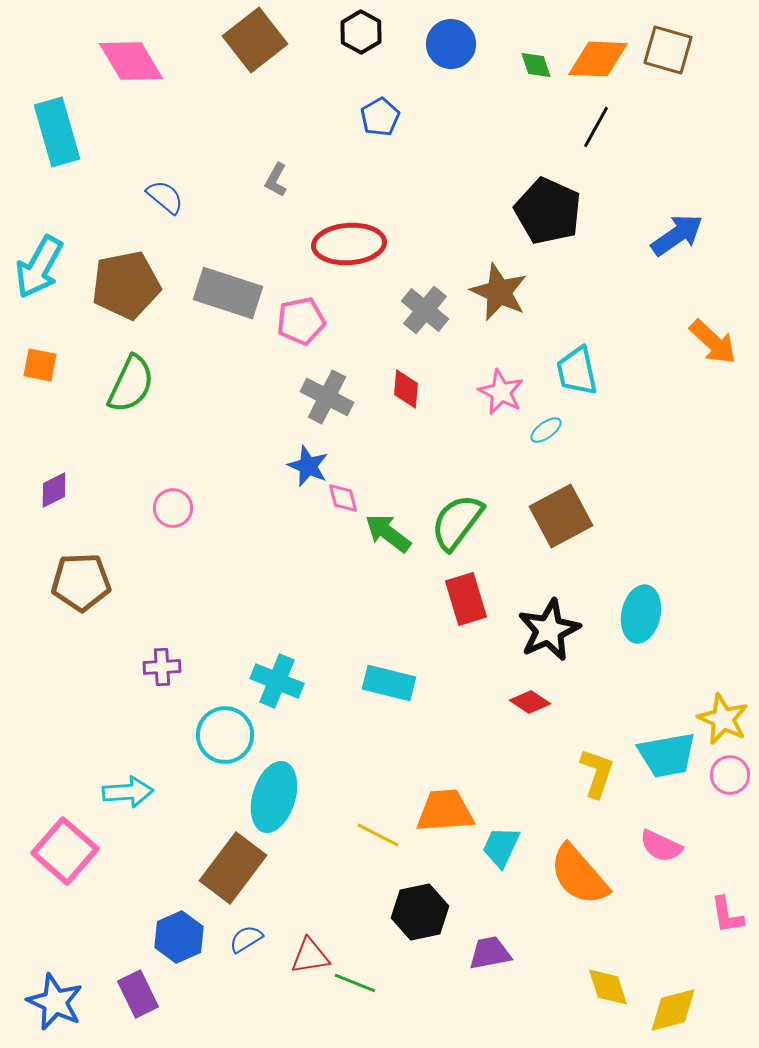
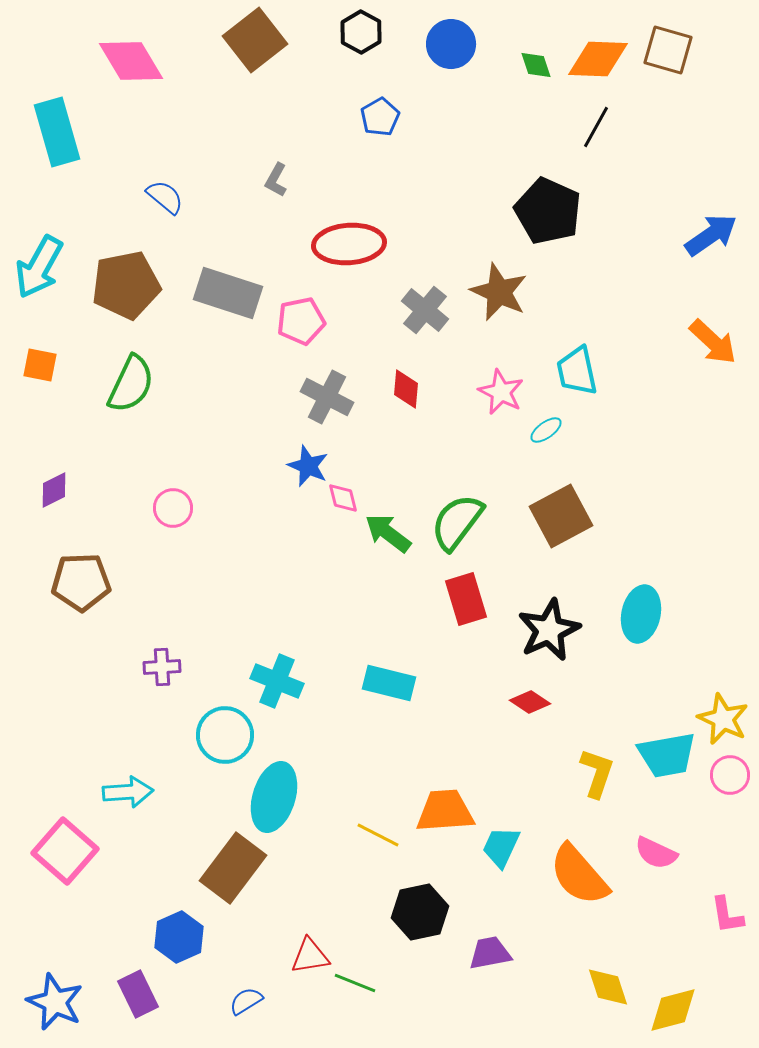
blue arrow at (677, 235): moved 34 px right
pink semicircle at (661, 846): moved 5 px left, 7 px down
blue semicircle at (246, 939): moved 62 px down
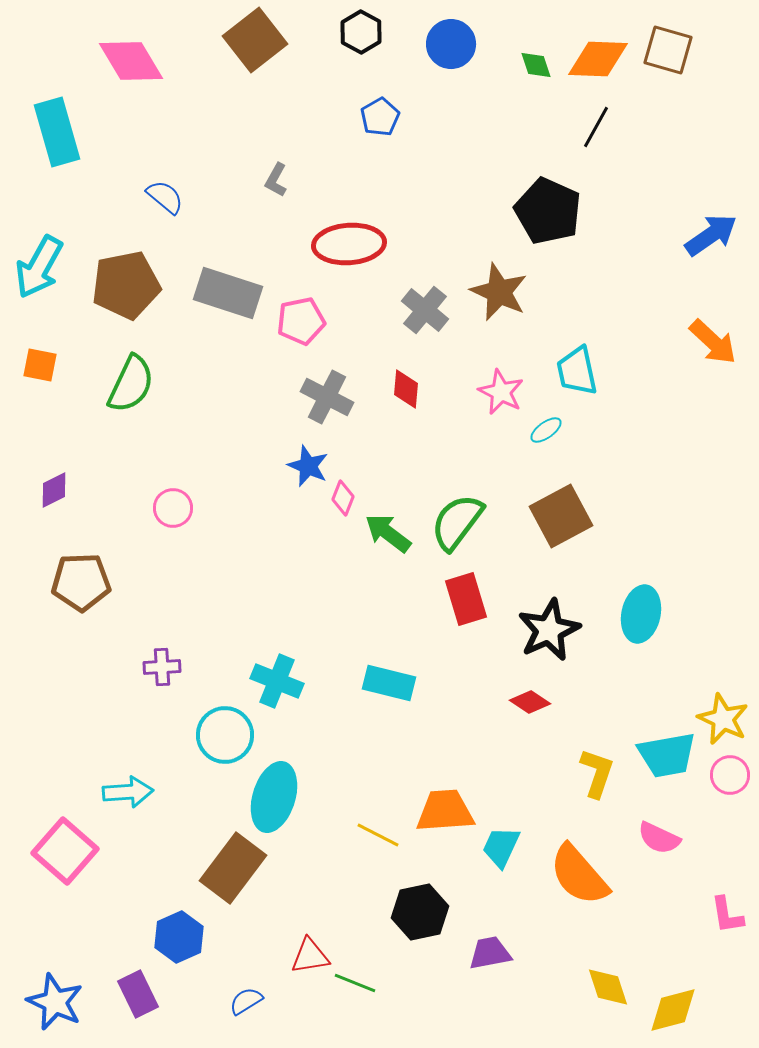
pink diamond at (343, 498): rotated 36 degrees clockwise
pink semicircle at (656, 853): moved 3 px right, 15 px up
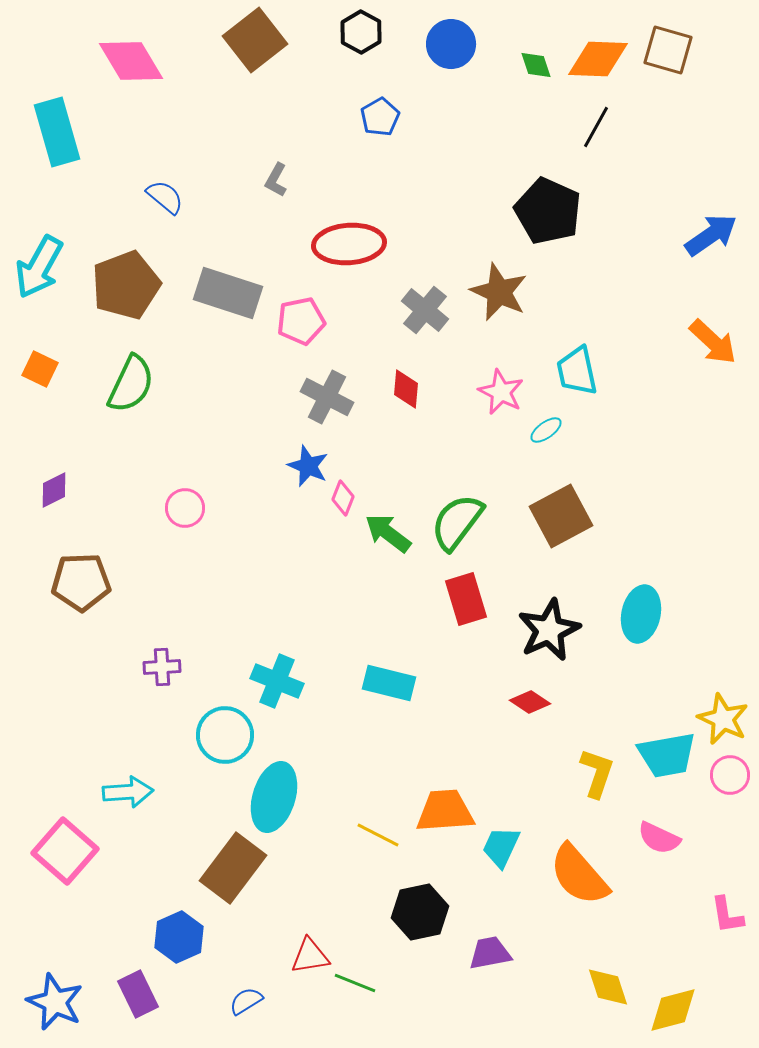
brown pentagon at (126, 285): rotated 10 degrees counterclockwise
orange square at (40, 365): moved 4 px down; rotated 15 degrees clockwise
pink circle at (173, 508): moved 12 px right
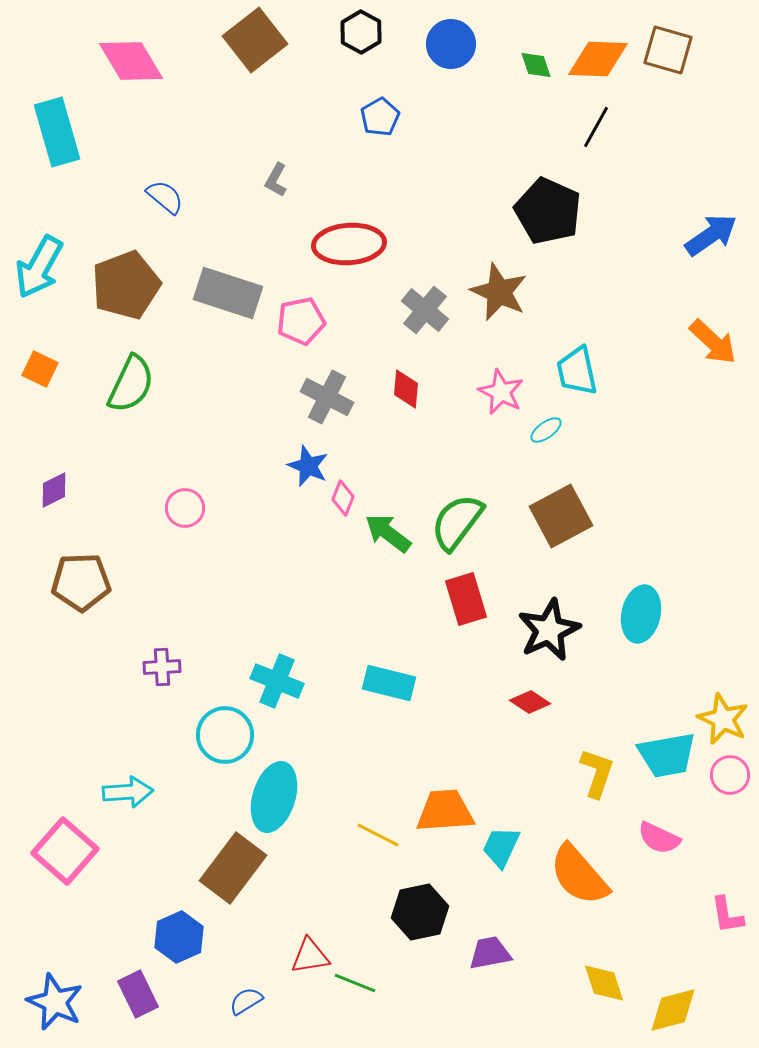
yellow diamond at (608, 987): moved 4 px left, 4 px up
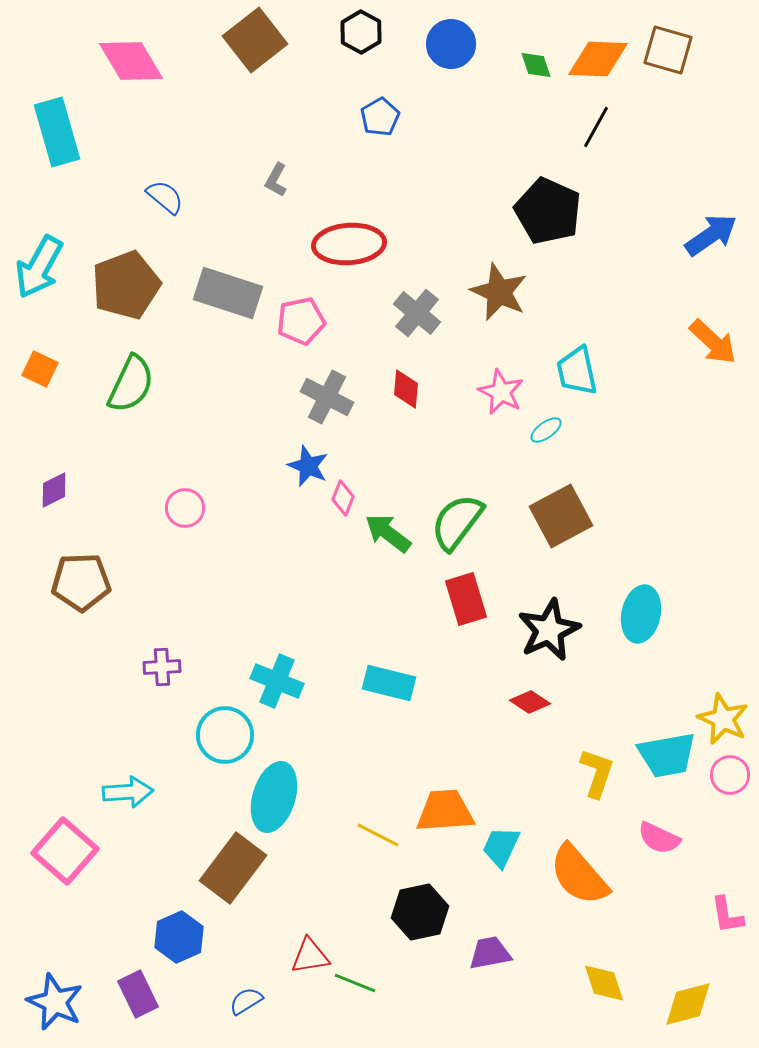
gray cross at (425, 310): moved 8 px left, 3 px down
yellow diamond at (673, 1010): moved 15 px right, 6 px up
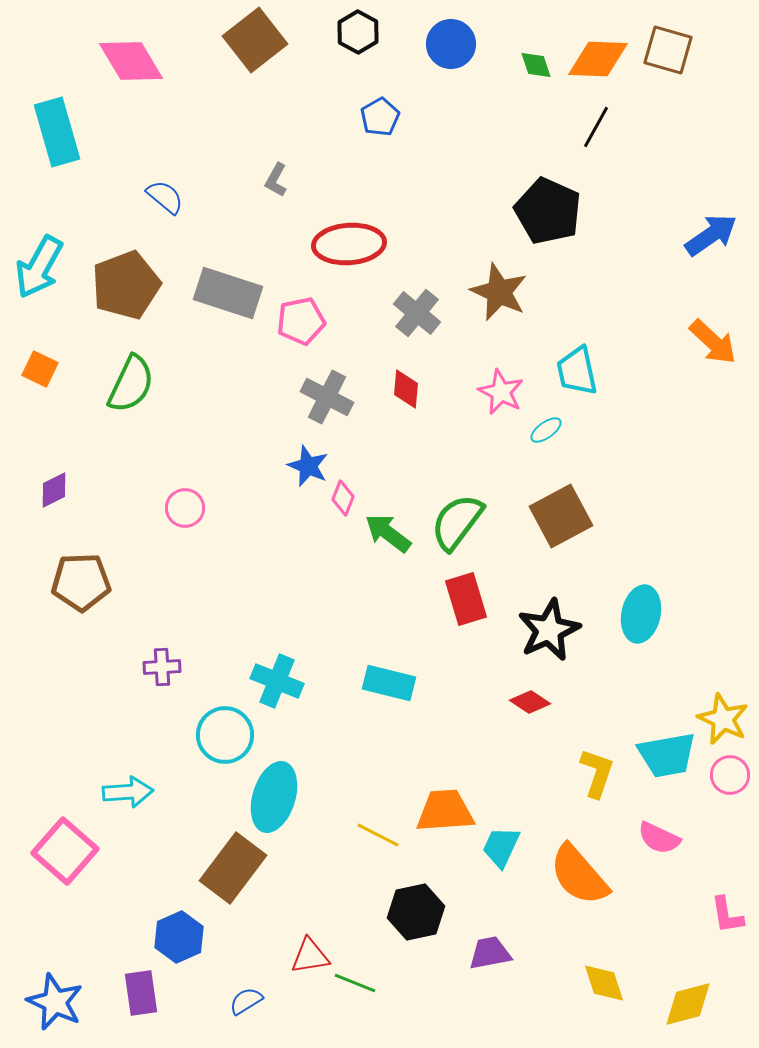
black hexagon at (361, 32): moved 3 px left
black hexagon at (420, 912): moved 4 px left
purple rectangle at (138, 994): moved 3 px right, 1 px up; rotated 18 degrees clockwise
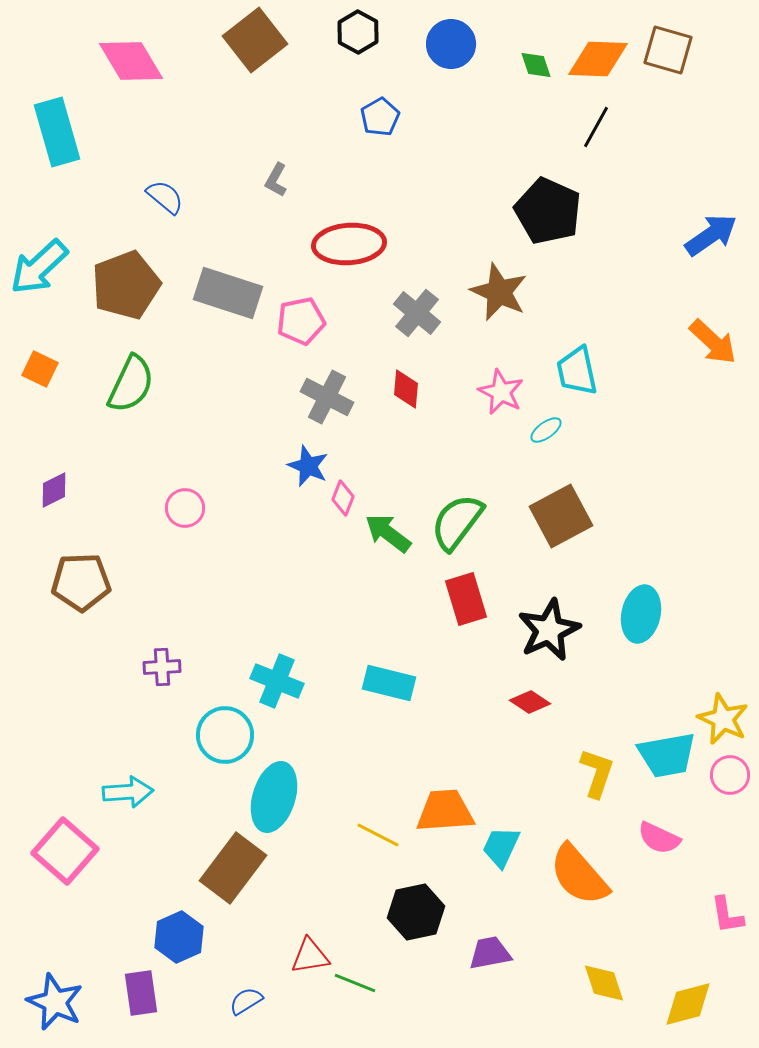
cyan arrow at (39, 267): rotated 18 degrees clockwise
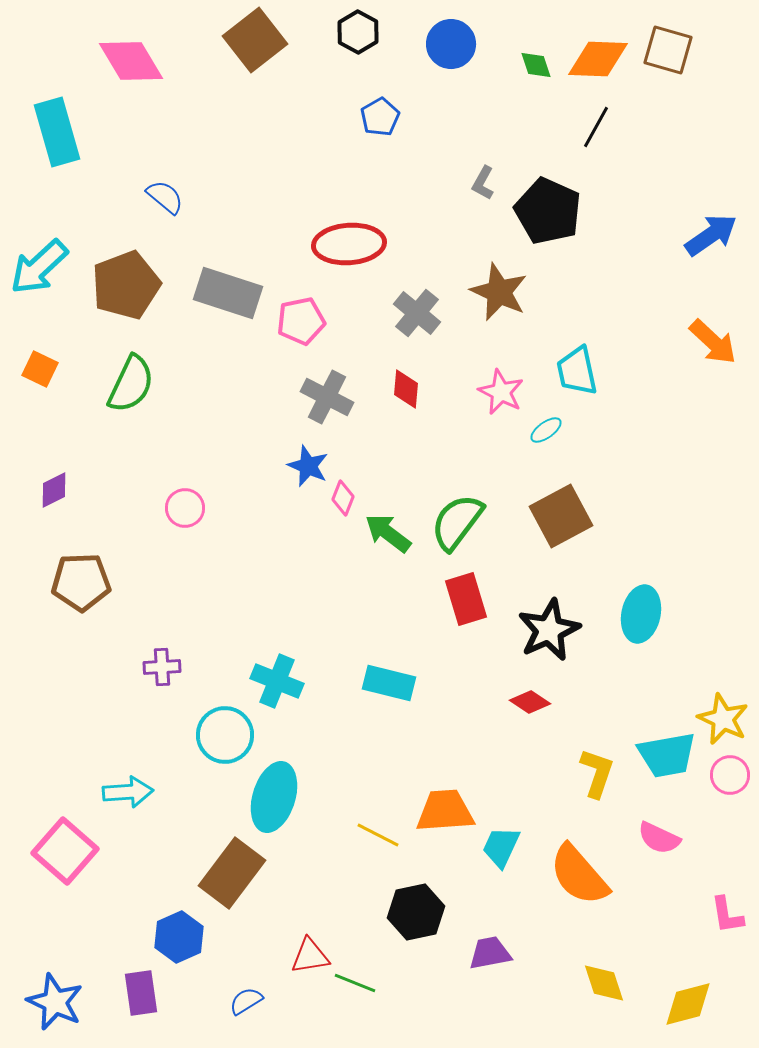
gray L-shape at (276, 180): moved 207 px right, 3 px down
brown rectangle at (233, 868): moved 1 px left, 5 px down
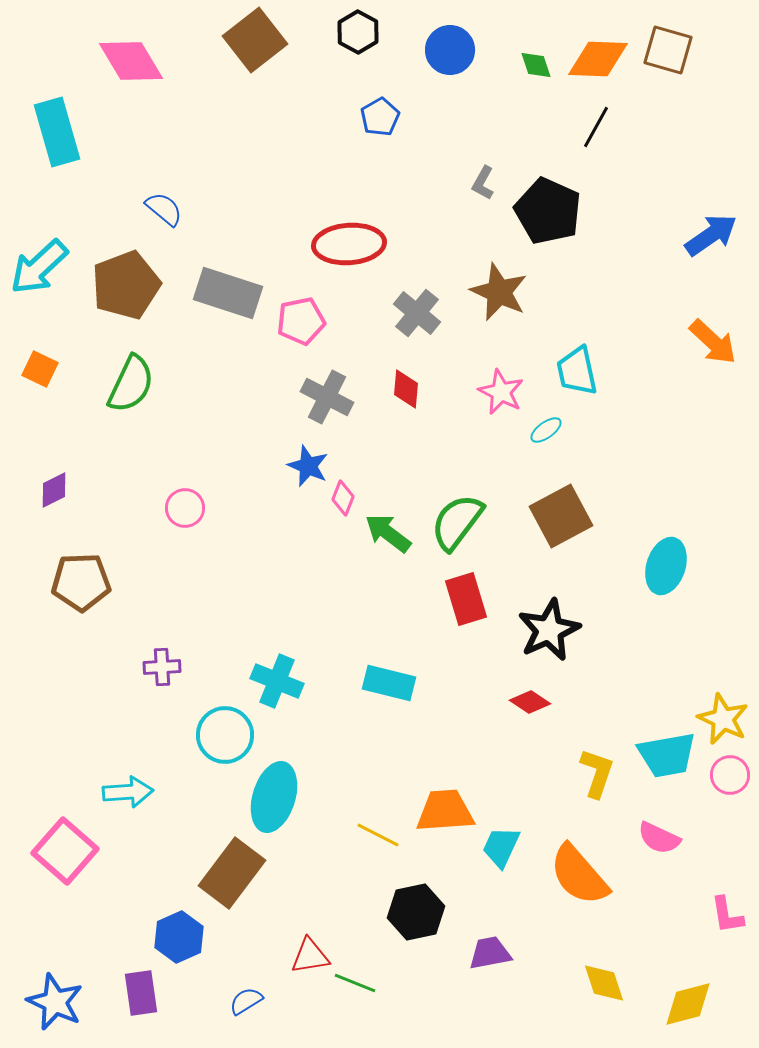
blue circle at (451, 44): moved 1 px left, 6 px down
blue semicircle at (165, 197): moved 1 px left, 12 px down
cyan ellipse at (641, 614): moved 25 px right, 48 px up; rotated 6 degrees clockwise
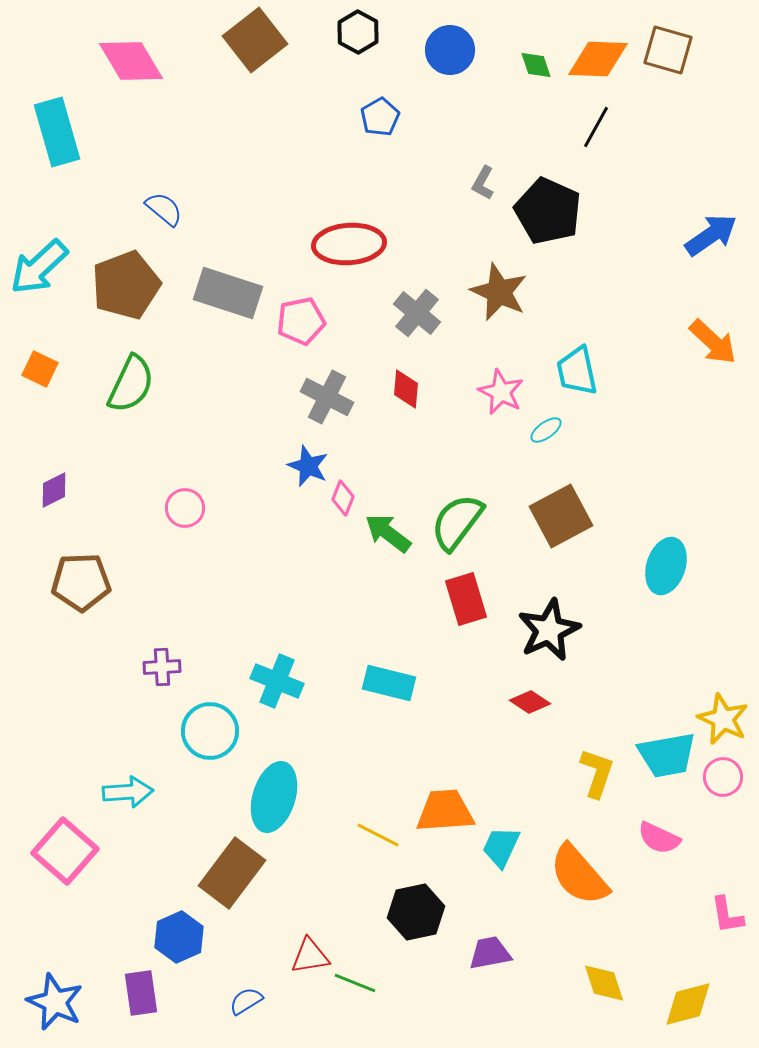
cyan circle at (225, 735): moved 15 px left, 4 px up
pink circle at (730, 775): moved 7 px left, 2 px down
